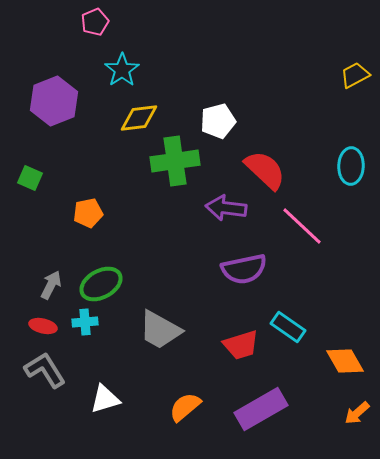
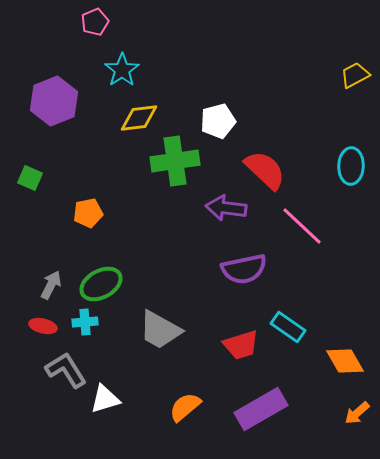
gray L-shape: moved 21 px right
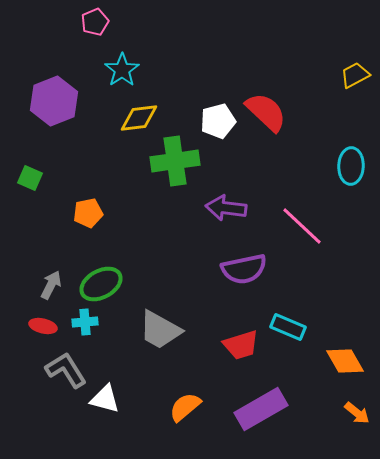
red semicircle: moved 1 px right, 58 px up
cyan rectangle: rotated 12 degrees counterclockwise
white triangle: rotated 32 degrees clockwise
orange arrow: rotated 100 degrees counterclockwise
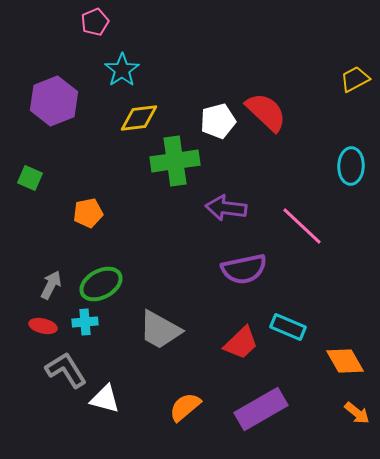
yellow trapezoid: moved 4 px down
red trapezoid: moved 2 px up; rotated 27 degrees counterclockwise
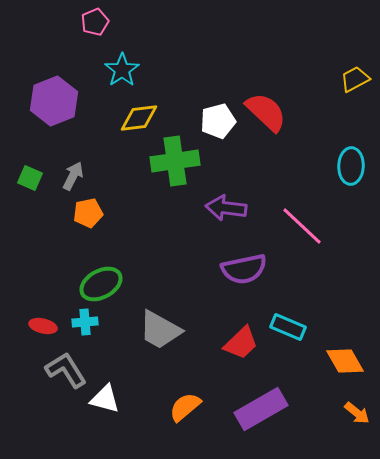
gray arrow: moved 22 px right, 109 px up
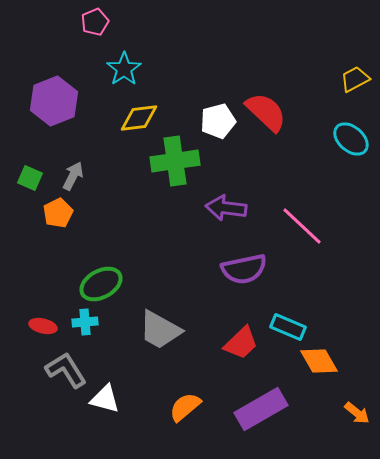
cyan star: moved 2 px right, 1 px up
cyan ellipse: moved 27 px up; rotated 51 degrees counterclockwise
orange pentagon: moved 30 px left; rotated 16 degrees counterclockwise
orange diamond: moved 26 px left
